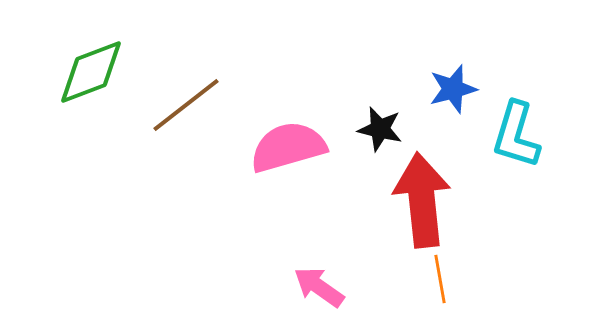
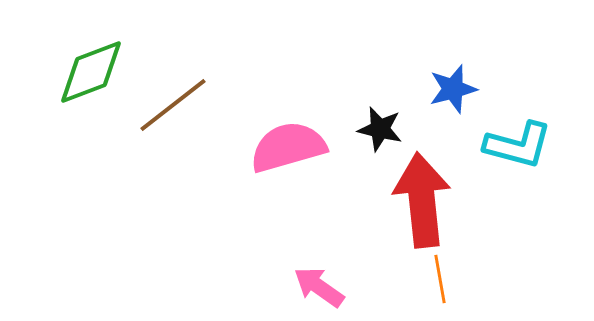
brown line: moved 13 px left
cyan L-shape: moved 2 px right, 10 px down; rotated 92 degrees counterclockwise
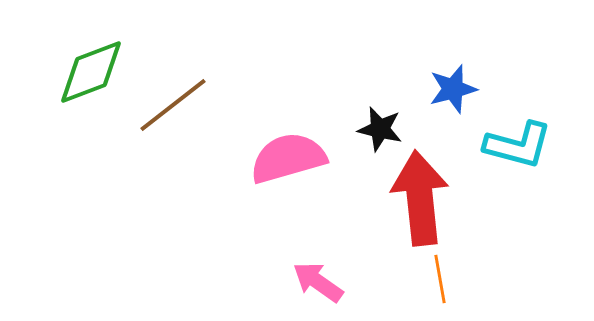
pink semicircle: moved 11 px down
red arrow: moved 2 px left, 2 px up
pink arrow: moved 1 px left, 5 px up
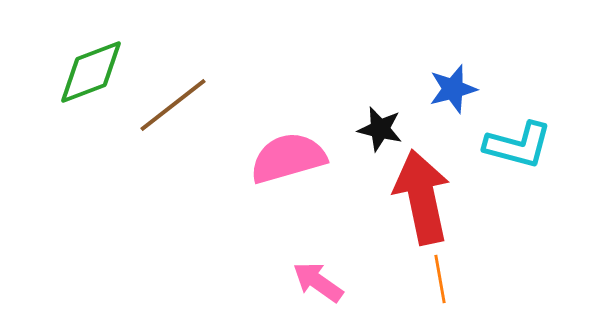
red arrow: moved 2 px right, 1 px up; rotated 6 degrees counterclockwise
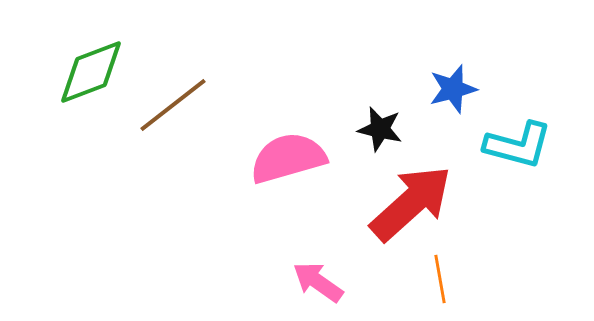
red arrow: moved 11 px left, 6 px down; rotated 60 degrees clockwise
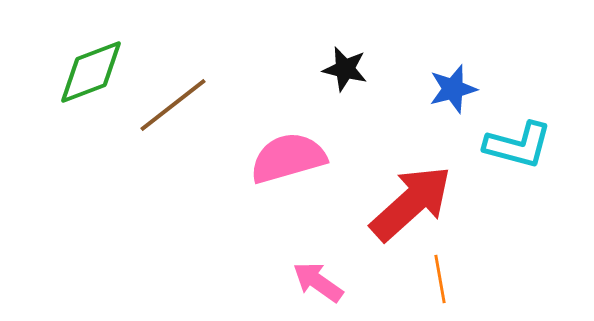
black star: moved 35 px left, 60 px up
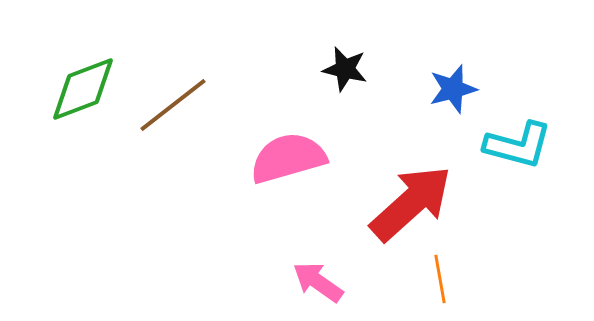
green diamond: moved 8 px left, 17 px down
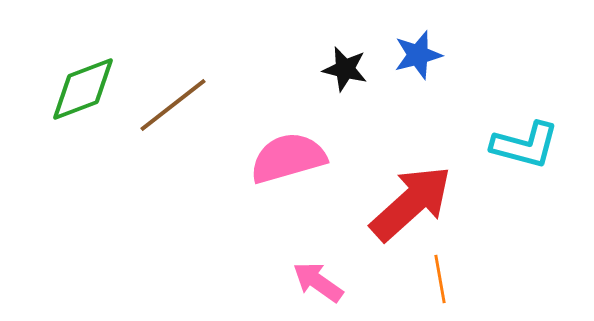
blue star: moved 35 px left, 34 px up
cyan L-shape: moved 7 px right
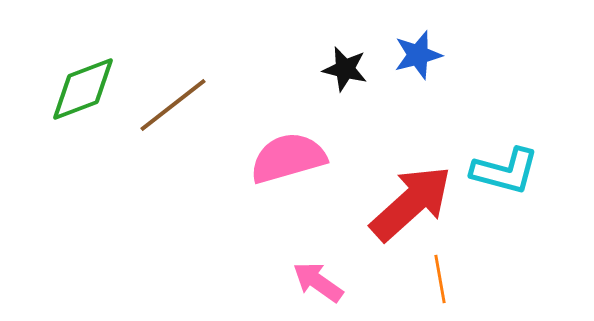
cyan L-shape: moved 20 px left, 26 px down
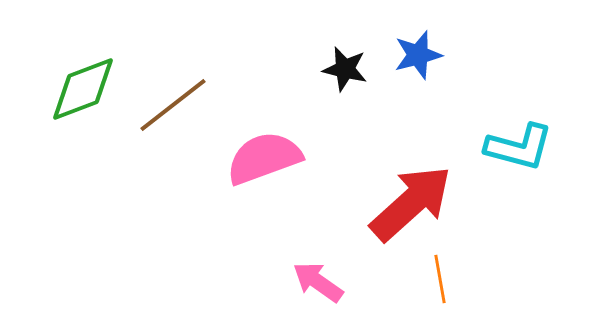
pink semicircle: moved 24 px left; rotated 4 degrees counterclockwise
cyan L-shape: moved 14 px right, 24 px up
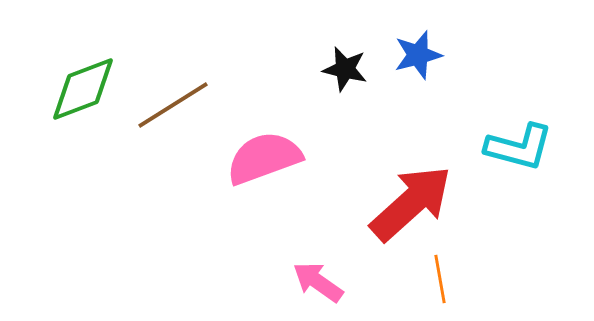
brown line: rotated 6 degrees clockwise
